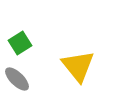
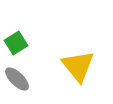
green square: moved 4 px left
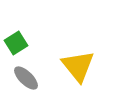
gray ellipse: moved 9 px right, 1 px up
